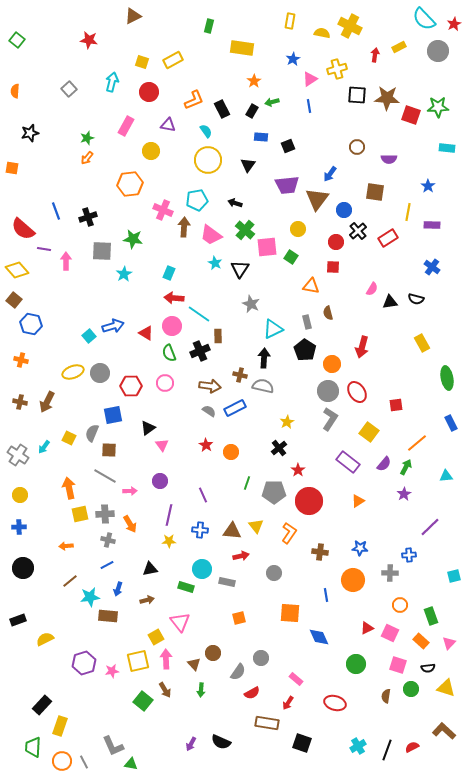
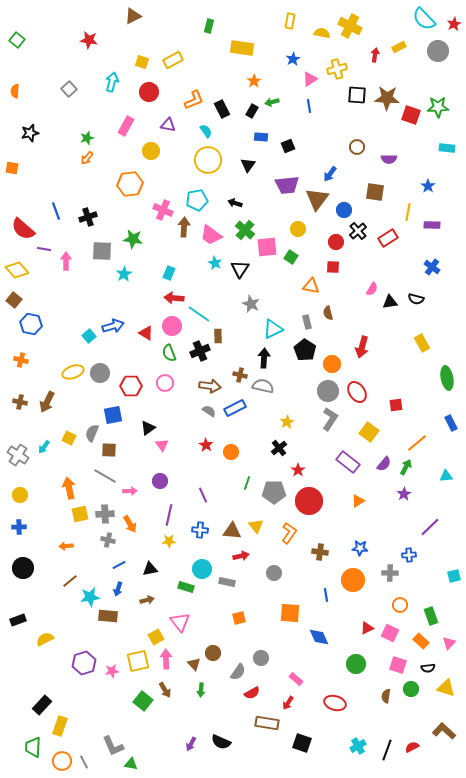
blue line at (107, 565): moved 12 px right
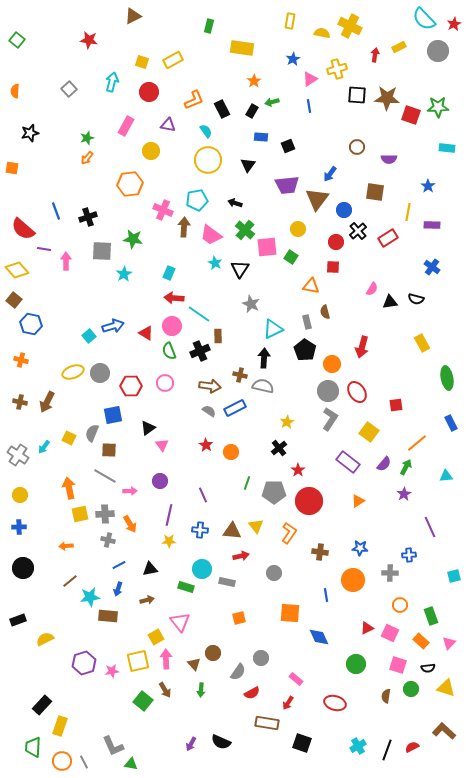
brown semicircle at (328, 313): moved 3 px left, 1 px up
green semicircle at (169, 353): moved 2 px up
purple line at (430, 527): rotated 70 degrees counterclockwise
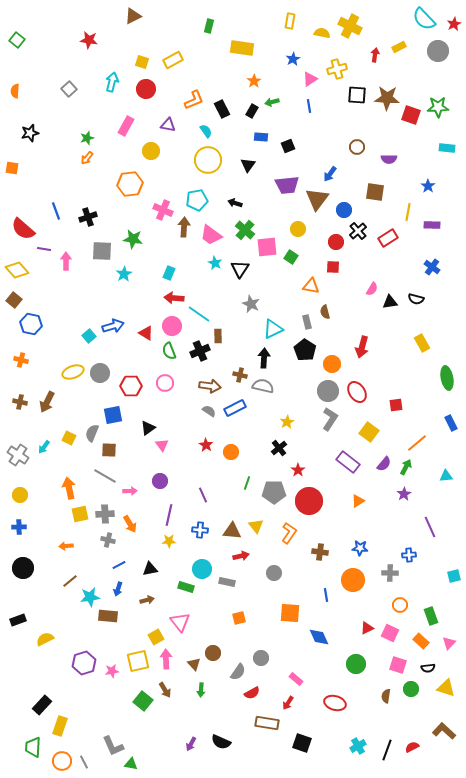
red circle at (149, 92): moved 3 px left, 3 px up
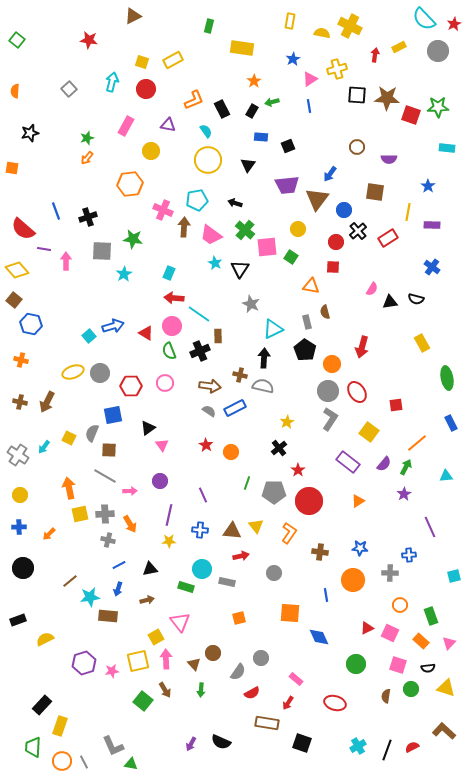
orange arrow at (66, 546): moved 17 px left, 12 px up; rotated 40 degrees counterclockwise
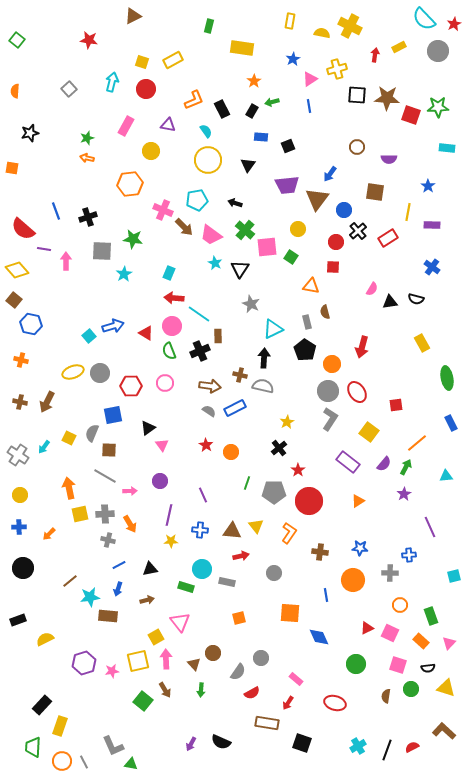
orange arrow at (87, 158): rotated 64 degrees clockwise
brown arrow at (184, 227): rotated 132 degrees clockwise
yellow star at (169, 541): moved 2 px right
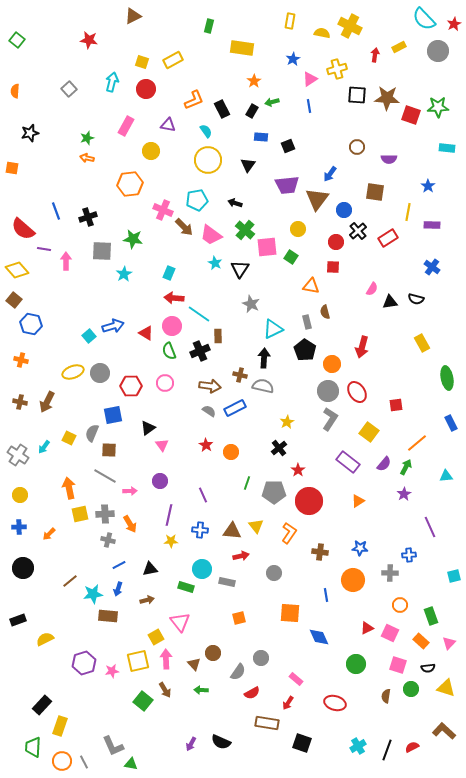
cyan star at (90, 597): moved 3 px right, 3 px up
green arrow at (201, 690): rotated 88 degrees clockwise
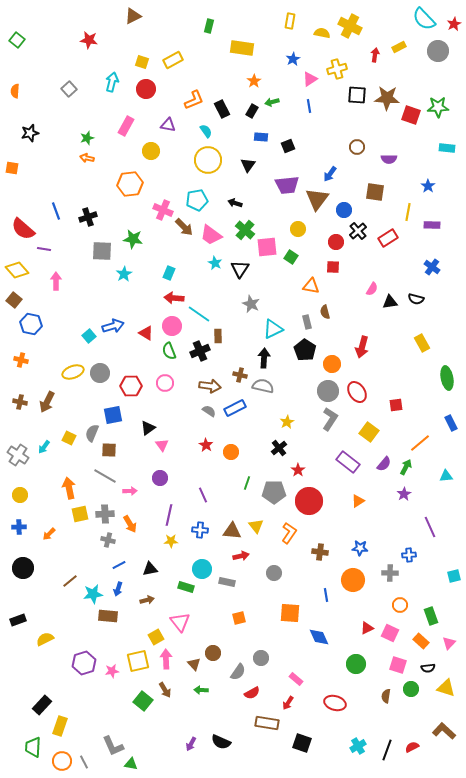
pink arrow at (66, 261): moved 10 px left, 20 px down
orange line at (417, 443): moved 3 px right
purple circle at (160, 481): moved 3 px up
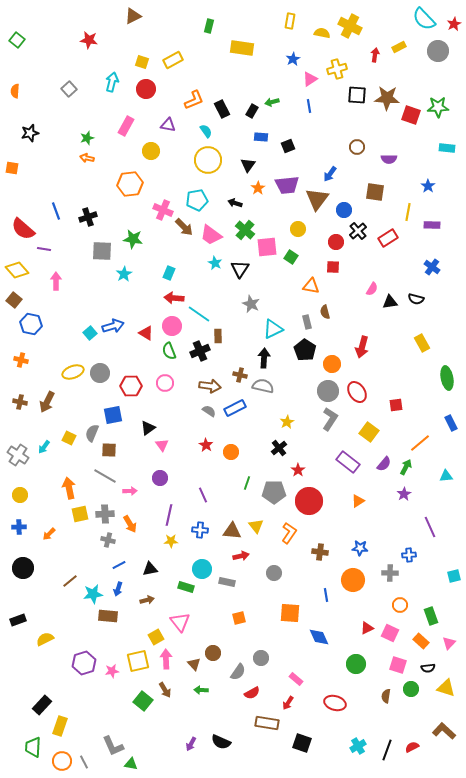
orange star at (254, 81): moved 4 px right, 107 px down
cyan square at (89, 336): moved 1 px right, 3 px up
